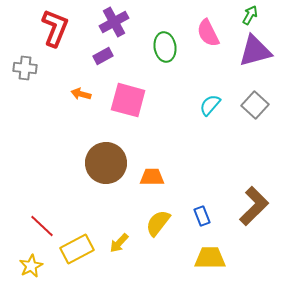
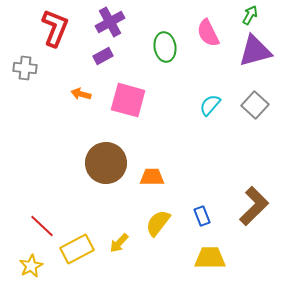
purple cross: moved 4 px left
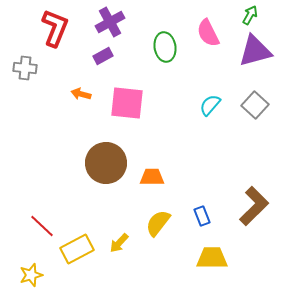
pink square: moved 1 px left, 3 px down; rotated 9 degrees counterclockwise
yellow trapezoid: moved 2 px right
yellow star: moved 9 px down; rotated 10 degrees clockwise
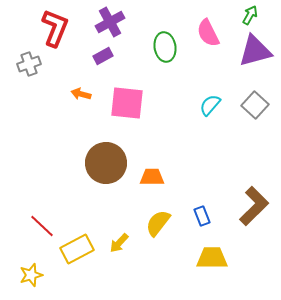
gray cross: moved 4 px right, 4 px up; rotated 25 degrees counterclockwise
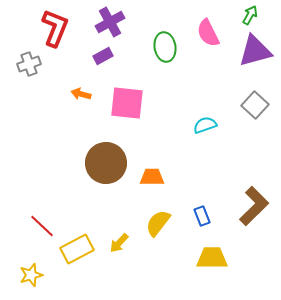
cyan semicircle: moved 5 px left, 20 px down; rotated 30 degrees clockwise
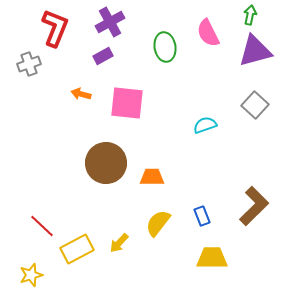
green arrow: rotated 18 degrees counterclockwise
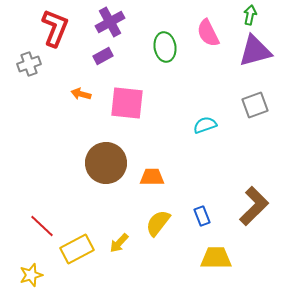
gray square: rotated 28 degrees clockwise
yellow trapezoid: moved 4 px right
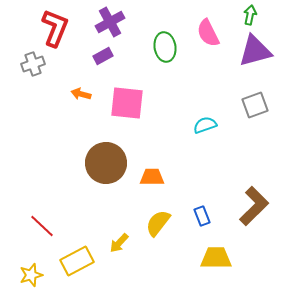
gray cross: moved 4 px right
yellow rectangle: moved 12 px down
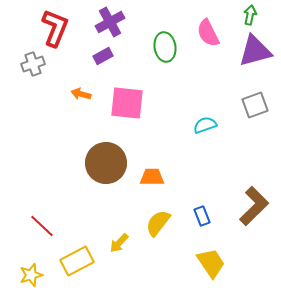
yellow trapezoid: moved 5 px left, 5 px down; rotated 56 degrees clockwise
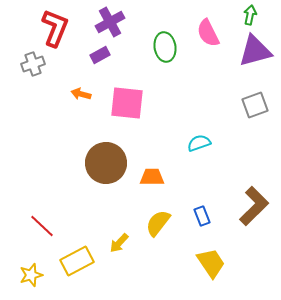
purple rectangle: moved 3 px left, 1 px up
cyan semicircle: moved 6 px left, 18 px down
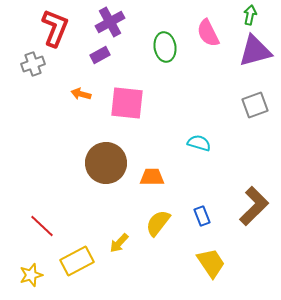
cyan semicircle: rotated 35 degrees clockwise
